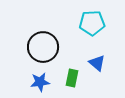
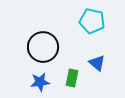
cyan pentagon: moved 2 px up; rotated 15 degrees clockwise
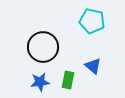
blue triangle: moved 4 px left, 3 px down
green rectangle: moved 4 px left, 2 px down
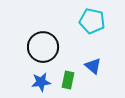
blue star: moved 1 px right
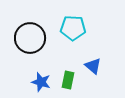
cyan pentagon: moved 19 px left, 7 px down; rotated 10 degrees counterclockwise
black circle: moved 13 px left, 9 px up
blue star: rotated 24 degrees clockwise
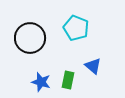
cyan pentagon: moved 3 px right; rotated 20 degrees clockwise
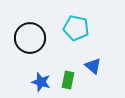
cyan pentagon: rotated 10 degrees counterclockwise
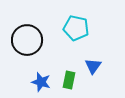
black circle: moved 3 px left, 2 px down
blue triangle: rotated 24 degrees clockwise
green rectangle: moved 1 px right
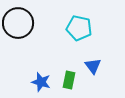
cyan pentagon: moved 3 px right
black circle: moved 9 px left, 17 px up
blue triangle: rotated 12 degrees counterclockwise
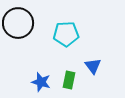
cyan pentagon: moved 13 px left, 6 px down; rotated 15 degrees counterclockwise
